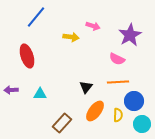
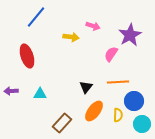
pink semicircle: moved 6 px left, 5 px up; rotated 98 degrees clockwise
purple arrow: moved 1 px down
orange ellipse: moved 1 px left
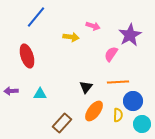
blue circle: moved 1 px left
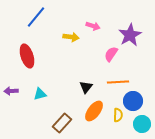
cyan triangle: rotated 16 degrees counterclockwise
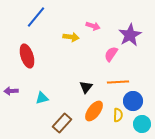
cyan triangle: moved 2 px right, 4 px down
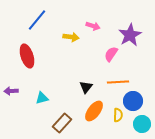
blue line: moved 1 px right, 3 px down
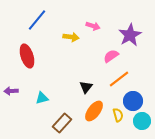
pink semicircle: moved 2 px down; rotated 21 degrees clockwise
orange line: moved 1 px right, 3 px up; rotated 35 degrees counterclockwise
yellow semicircle: rotated 16 degrees counterclockwise
cyan circle: moved 3 px up
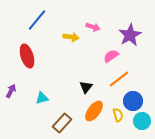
pink arrow: moved 1 px down
purple arrow: rotated 120 degrees clockwise
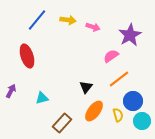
yellow arrow: moved 3 px left, 17 px up
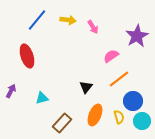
pink arrow: rotated 40 degrees clockwise
purple star: moved 7 px right, 1 px down
orange ellipse: moved 1 px right, 4 px down; rotated 15 degrees counterclockwise
yellow semicircle: moved 1 px right, 2 px down
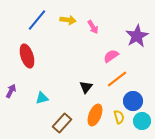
orange line: moved 2 px left
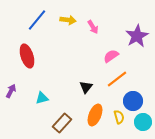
cyan circle: moved 1 px right, 1 px down
